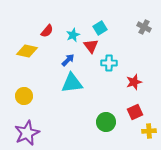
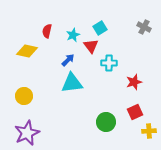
red semicircle: rotated 152 degrees clockwise
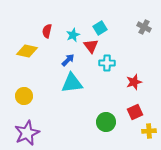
cyan cross: moved 2 px left
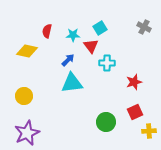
cyan star: rotated 24 degrees clockwise
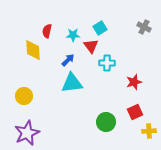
yellow diamond: moved 6 px right, 1 px up; rotated 75 degrees clockwise
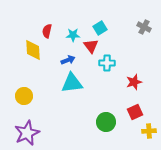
blue arrow: rotated 24 degrees clockwise
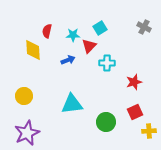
red triangle: moved 2 px left; rotated 21 degrees clockwise
cyan triangle: moved 21 px down
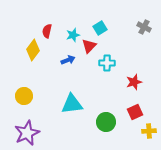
cyan star: rotated 16 degrees counterclockwise
yellow diamond: rotated 40 degrees clockwise
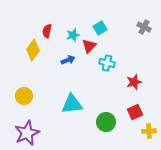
cyan cross: rotated 14 degrees clockwise
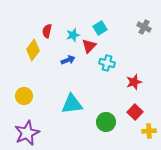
red square: rotated 21 degrees counterclockwise
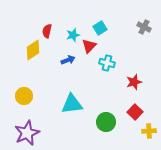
yellow diamond: rotated 20 degrees clockwise
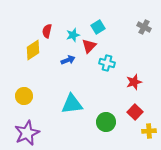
cyan square: moved 2 px left, 1 px up
